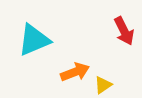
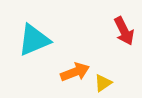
yellow triangle: moved 2 px up
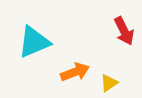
cyan triangle: moved 2 px down
yellow triangle: moved 6 px right
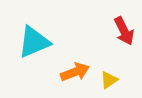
yellow triangle: moved 3 px up
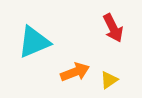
red arrow: moved 11 px left, 3 px up
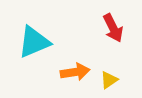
orange arrow: rotated 12 degrees clockwise
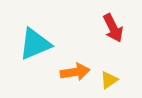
cyan triangle: moved 1 px right, 2 px down
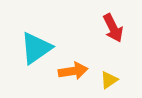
cyan triangle: moved 1 px right, 4 px down; rotated 12 degrees counterclockwise
orange arrow: moved 2 px left, 1 px up
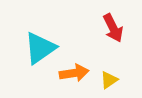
cyan triangle: moved 4 px right
orange arrow: moved 1 px right, 2 px down
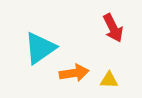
yellow triangle: rotated 36 degrees clockwise
